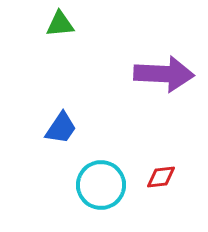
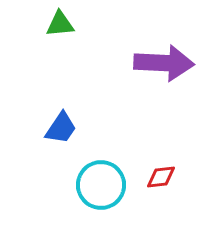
purple arrow: moved 11 px up
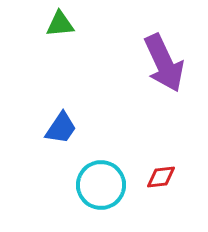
purple arrow: rotated 62 degrees clockwise
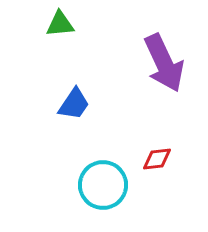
blue trapezoid: moved 13 px right, 24 px up
red diamond: moved 4 px left, 18 px up
cyan circle: moved 2 px right
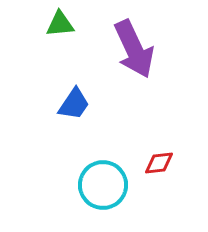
purple arrow: moved 30 px left, 14 px up
red diamond: moved 2 px right, 4 px down
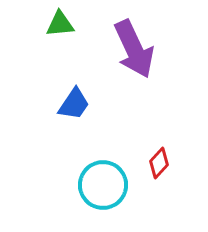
red diamond: rotated 40 degrees counterclockwise
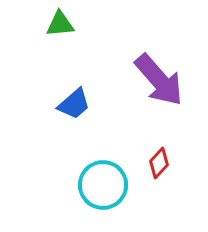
purple arrow: moved 25 px right, 31 px down; rotated 16 degrees counterclockwise
blue trapezoid: rotated 15 degrees clockwise
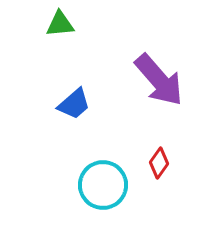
red diamond: rotated 8 degrees counterclockwise
